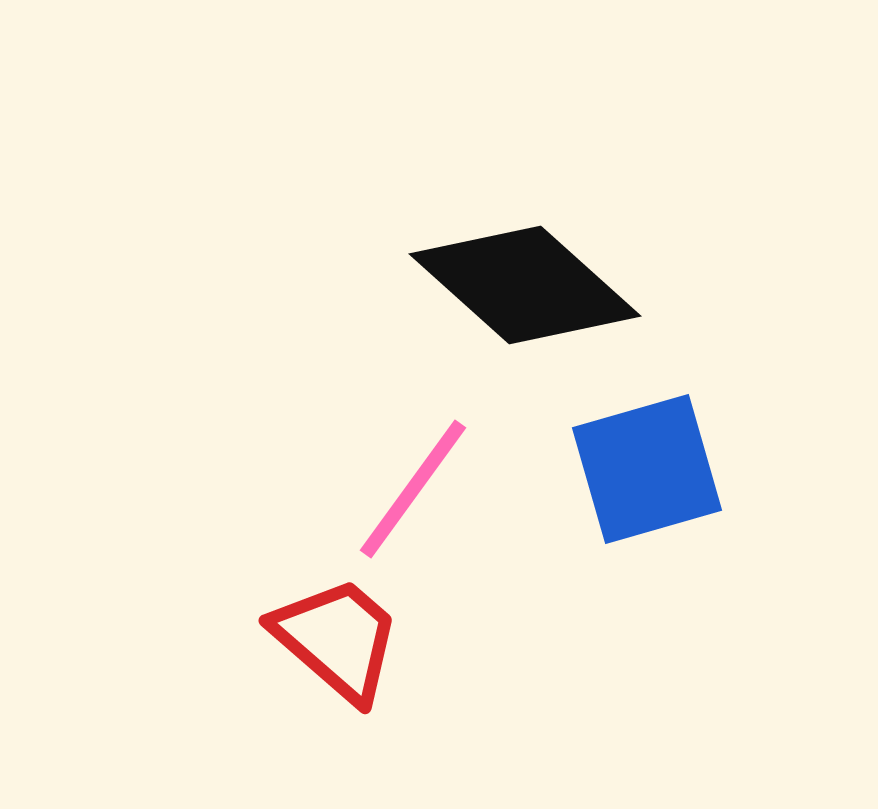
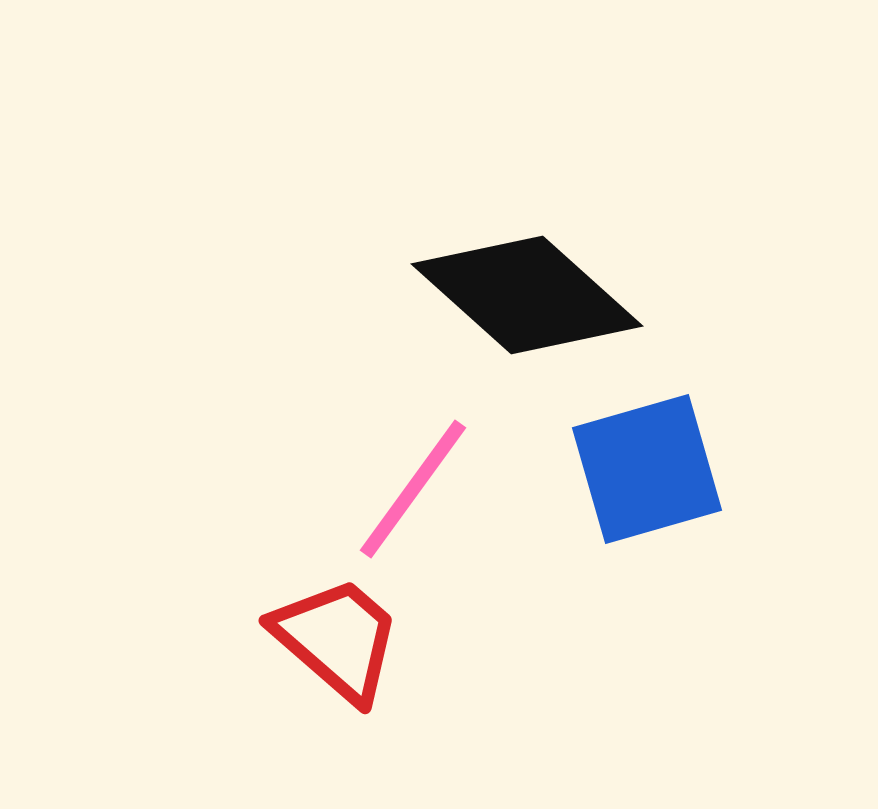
black diamond: moved 2 px right, 10 px down
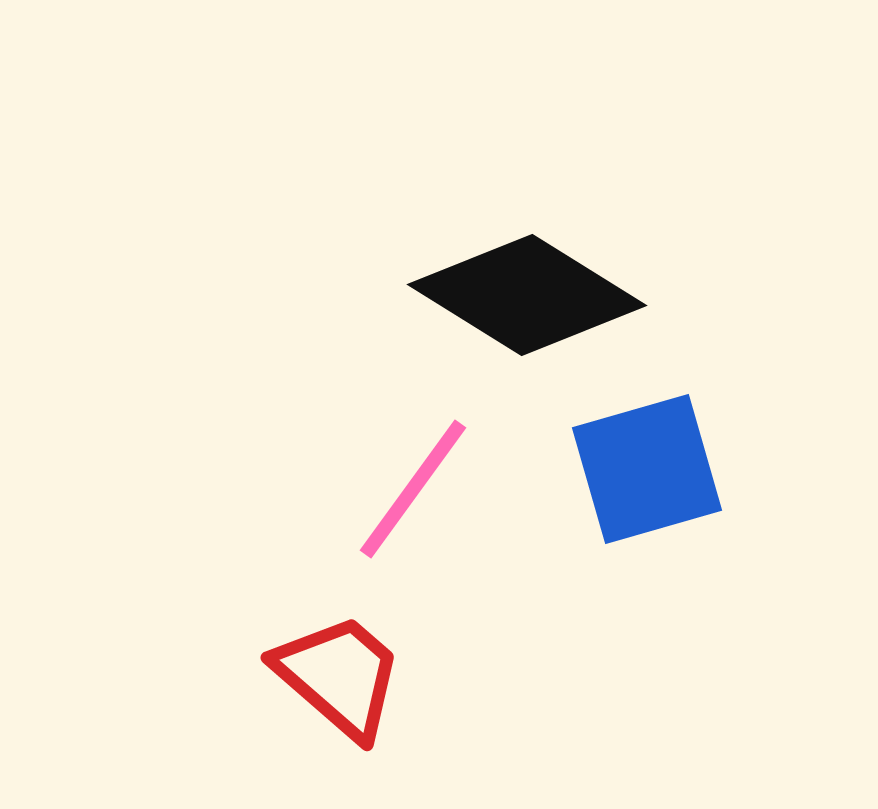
black diamond: rotated 10 degrees counterclockwise
red trapezoid: moved 2 px right, 37 px down
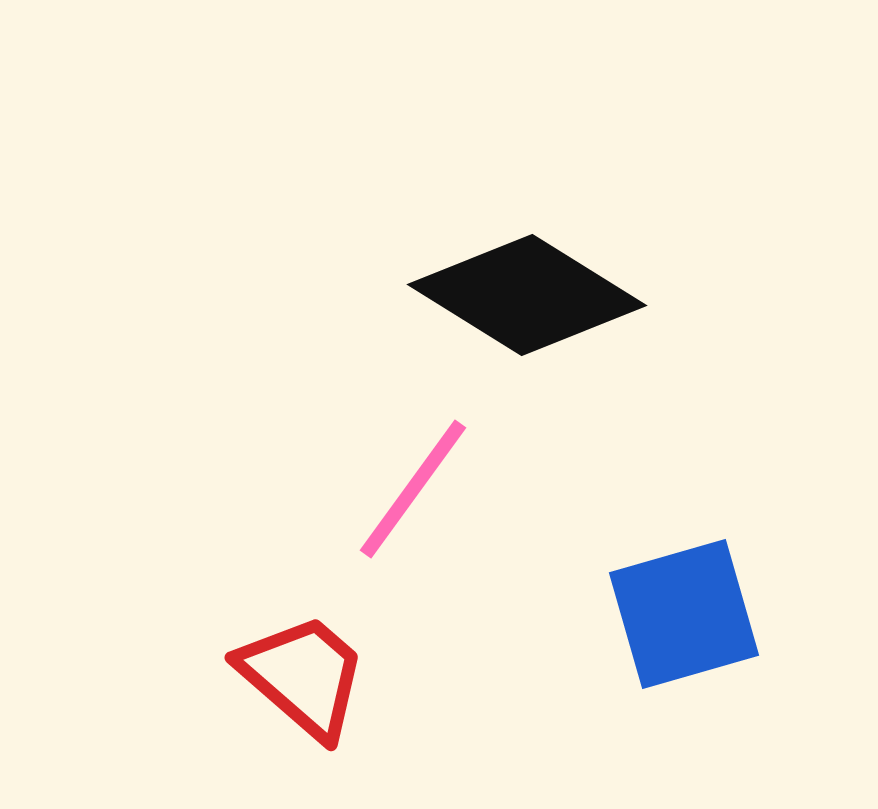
blue square: moved 37 px right, 145 px down
red trapezoid: moved 36 px left
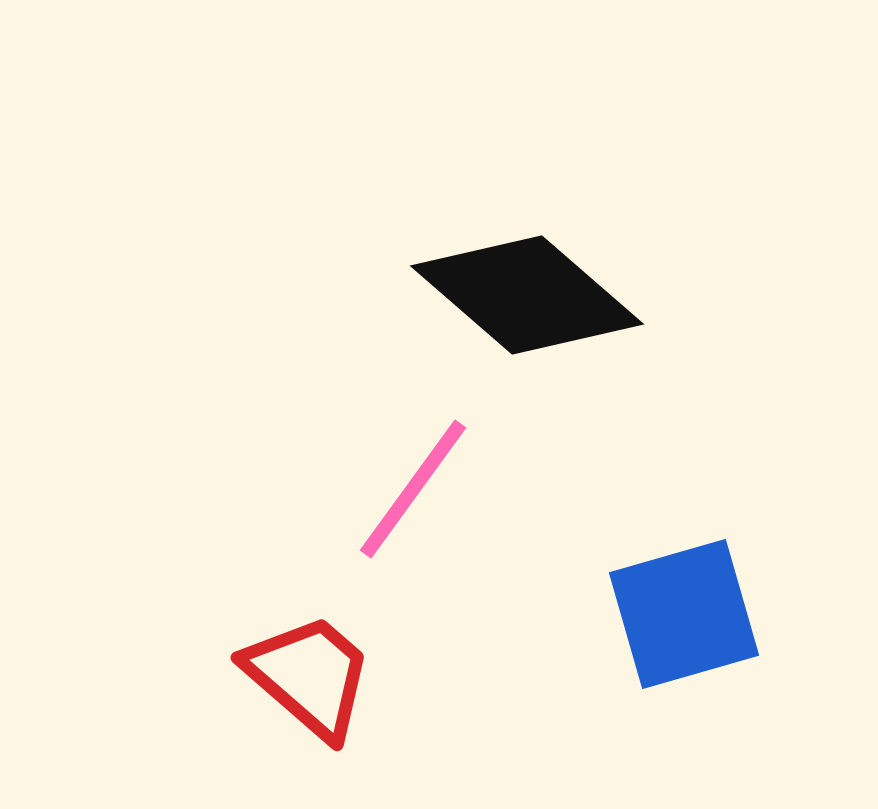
black diamond: rotated 9 degrees clockwise
red trapezoid: moved 6 px right
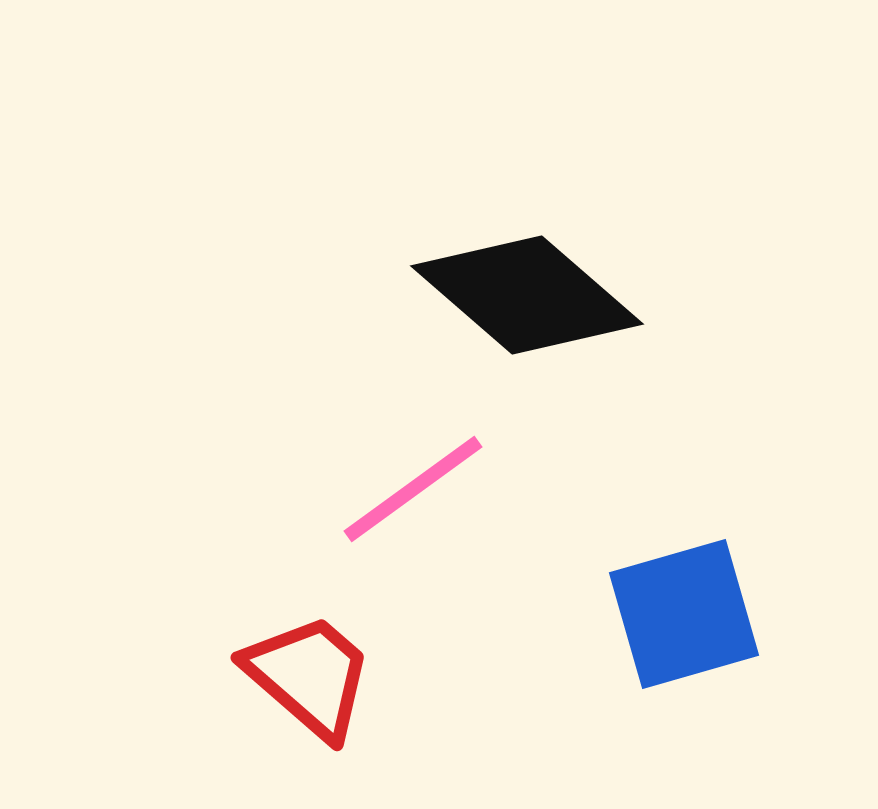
pink line: rotated 18 degrees clockwise
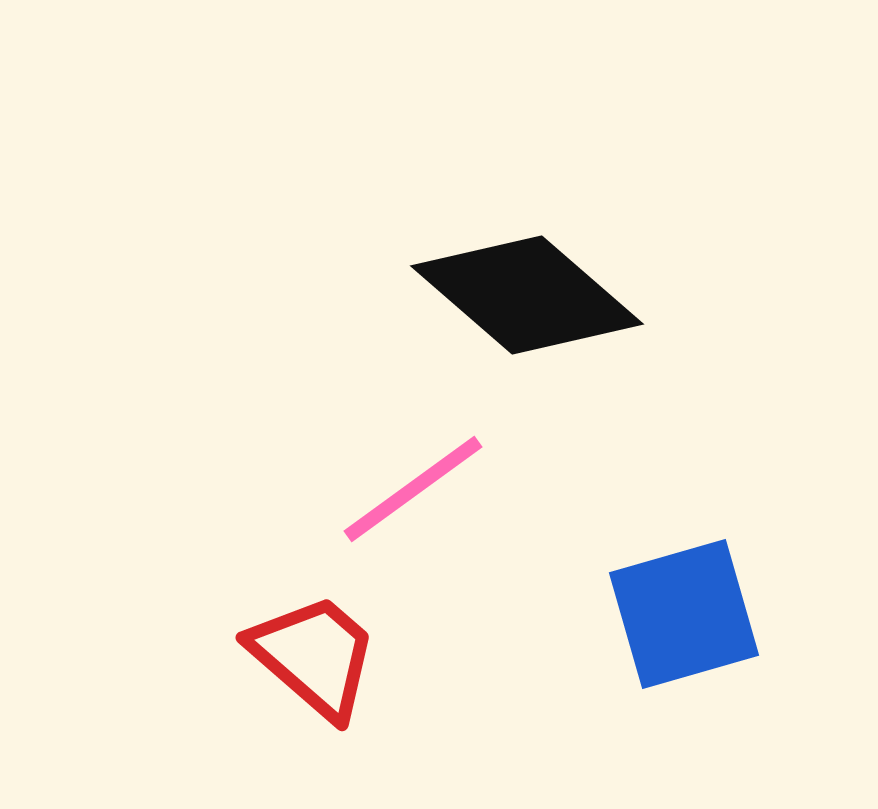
red trapezoid: moved 5 px right, 20 px up
